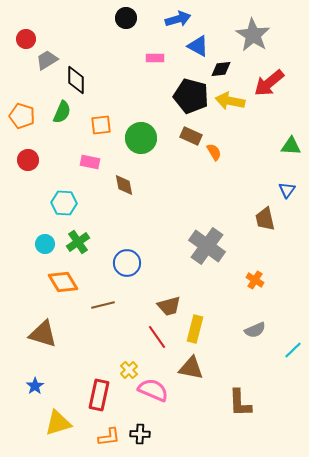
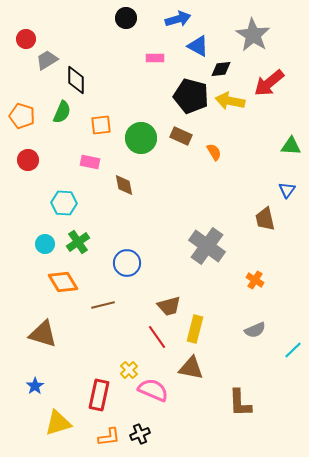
brown rectangle at (191, 136): moved 10 px left
black cross at (140, 434): rotated 24 degrees counterclockwise
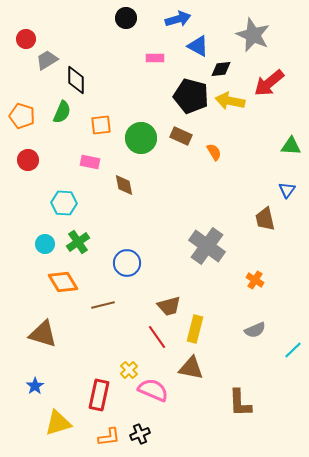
gray star at (253, 35): rotated 8 degrees counterclockwise
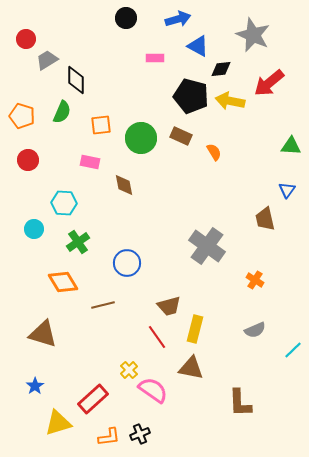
cyan circle at (45, 244): moved 11 px left, 15 px up
pink semicircle at (153, 390): rotated 12 degrees clockwise
red rectangle at (99, 395): moved 6 px left, 4 px down; rotated 36 degrees clockwise
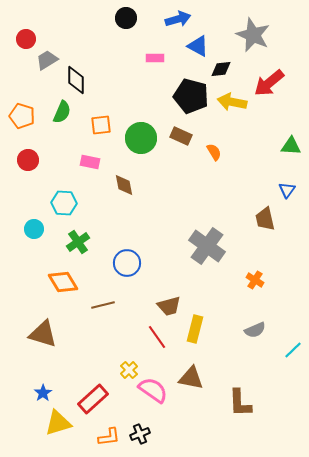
yellow arrow at (230, 101): moved 2 px right, 1 px down
brown triangle at (191, 368): moved 10 px down
blue star at (35, 386): moved 8 px right, 7 px down
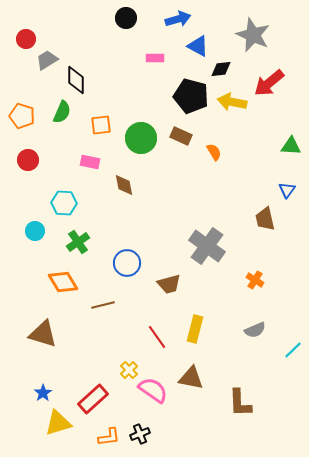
cyan circle at (34, 229): moved 1 px right, 2 px down
brown trapezoid at (169, 306): moved 22 px up
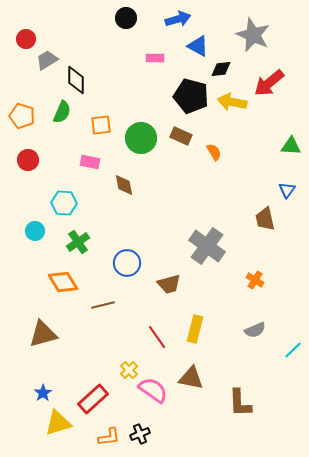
brown triangle at (43, 334): rotated 32 degrees counterclockwise
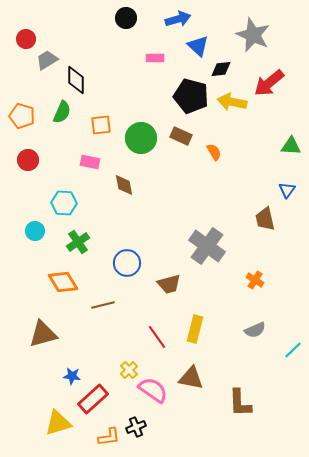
blue triangle at (198, 46): rotated 15 degrees clockwise
blue star at (43, 393): moved 29 px right, 17 px up; rotated 30 degrees counterclockwise
black cross at (140, 434): moved 4 px left, 7 px up
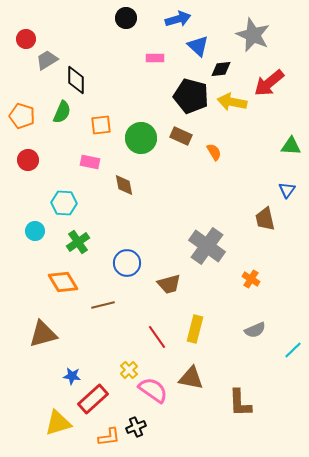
orange cross at (255, 280): moved 4 px left, 1 px up
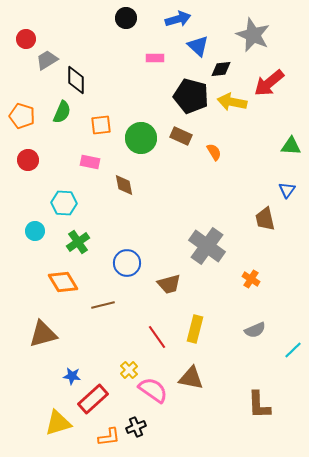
brown L-shape at (240, 403): moved 19 px right, 2 px down
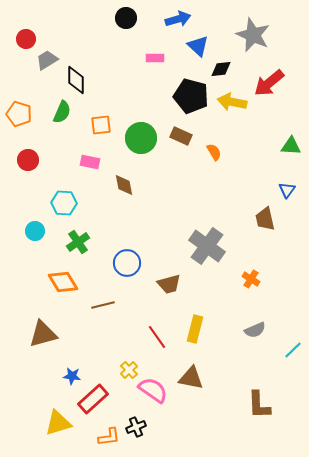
orange pentagon at (22, 116): moved 3 px left, 2 px up
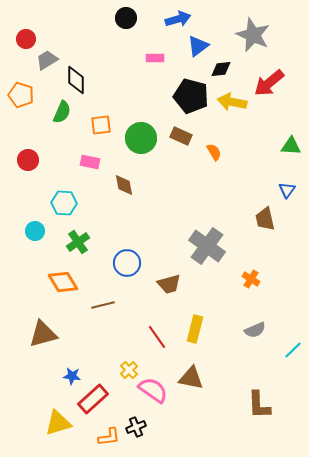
blue triangle at (198, 46): rotated 40 degrees clockwise
orange pentagon at (19, 114): moved 2 px right, 19 px up
